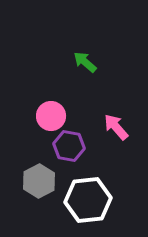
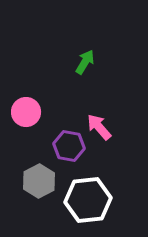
green arrow: rotated 80 degrees clockwise
pink circle: moved 25 px left, 4 px up
pink arrow: moved 17 px left
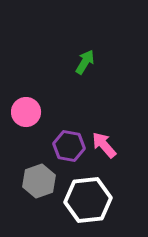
pink arrow: moved 5 px right, 18 px down
gray hexagon: rotated 8 degrees clockwise
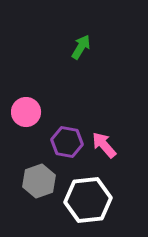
green arrow: moved 4 px left, 15 px up
purple hexagon: moved 2 px left, 4 px up
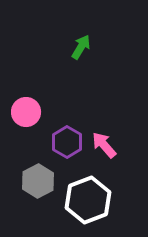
purple hexagon: rotated 20 degrees clockwise
gray hexagon: moved 1 px left; rotated 8 degrees counterclockwise
white hexagon: rotated 15 degrees counterclockwise
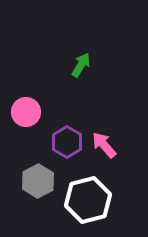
green arrow: moved 18 px down
white hexagon: rotated 6 degrees clockwise
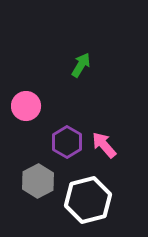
pink circle: moved 6 px up
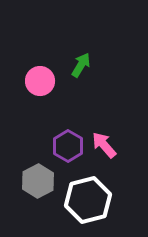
pink circle: moved 14 px right, 25 px up
purple hexagon: moved 1 px right, 4 px down
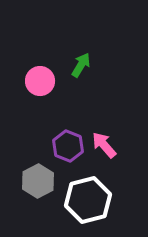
purple hexagon: rotated 8 degrees counterclockwise
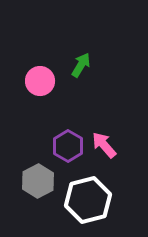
purple hexagon: rotated 8 degrees clockwise
